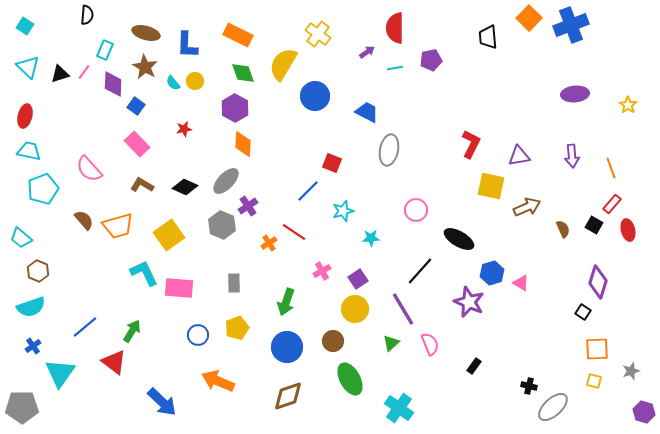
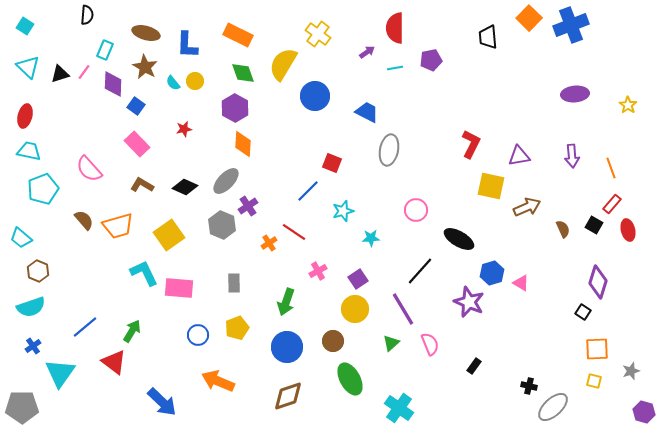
pink cross at (322, 271): moved 4 px left
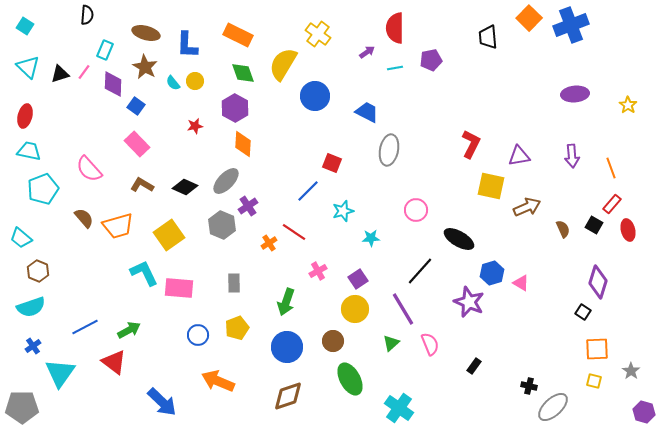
red star at (184, 129): moved 11 px right, 3 px up
brown semicircle at (84, 220): moved 2 px up
blue line at (85, 327): rotated 12 degrees clockwise
green arrow at (132, 331): moved 3 px left, 1 px up; rotated 30 degrees clockwise
gray star at (631, 371): rotated 18 degrees counterclockwise
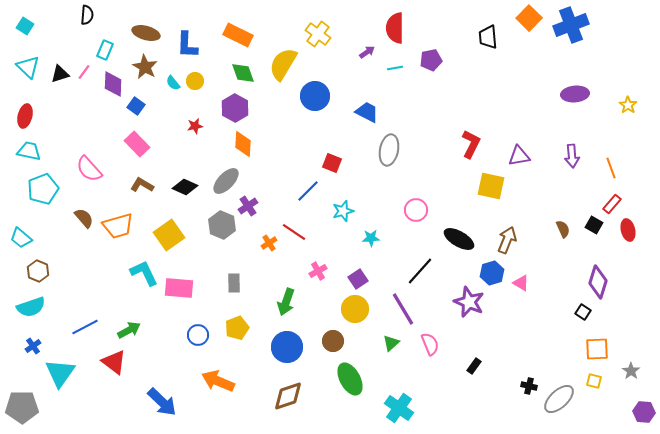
brown arrow at (527, 207): moved 20 px left, 33 px down; rotated 44 degrees counterclockwise
gray ellipse at (553, 407): moved 6 px right, 8 px up
purple hexagon at (644, 412): rotated 10 degrees counterclockwise
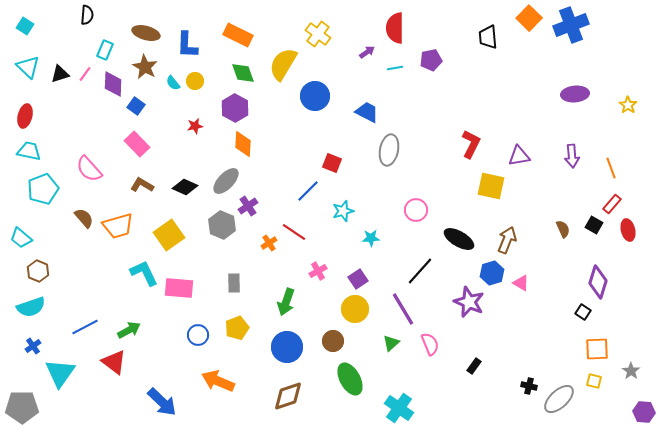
pink line at (84, 72): moved 1 px right, 2 px down
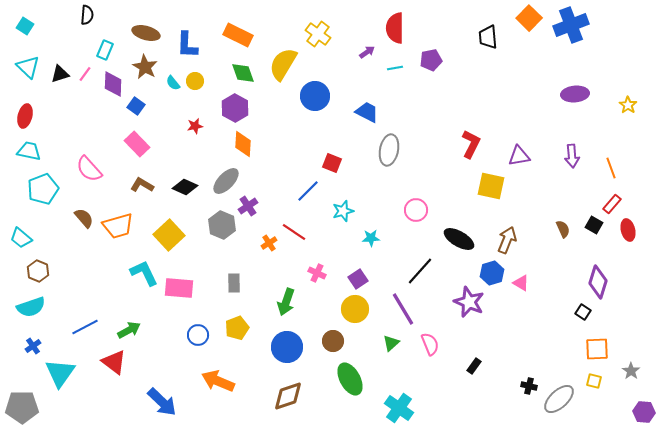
yellow square at (169, 235): rotated 8 degrees counterclockwise
pink cross at (318, 271): moved 1 px left, 2 px down; rotated 36 degrees counterclockwise
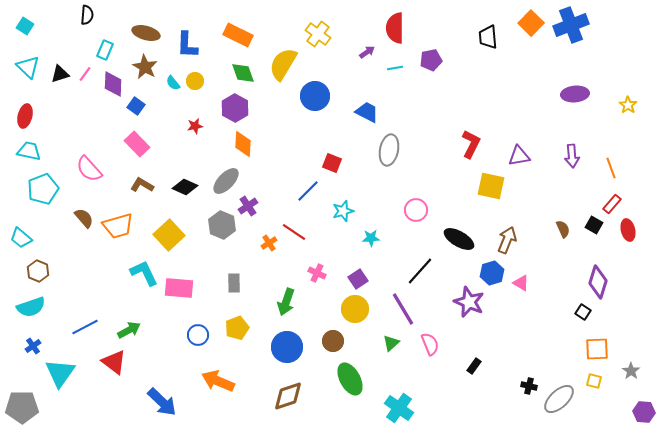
orange square at (529, 18): moved 2 px right, 5 px down
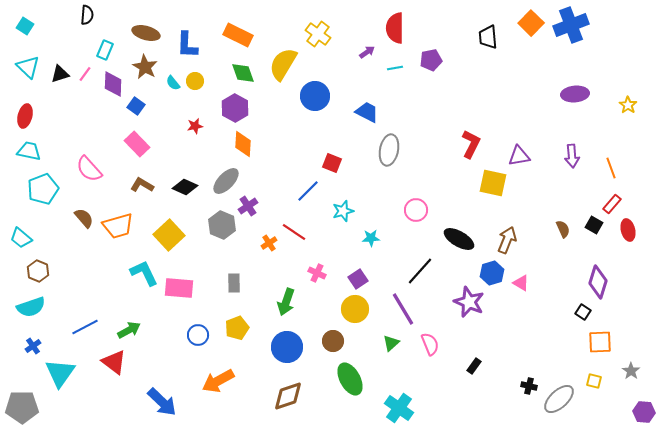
yellow square at (491, 186): moved 2 px right, 3 px up
orange square at (597, 349): moved 3 px right, 7 px up
orange arrow at (218, 381): rotated 52 degrees counterclockwise
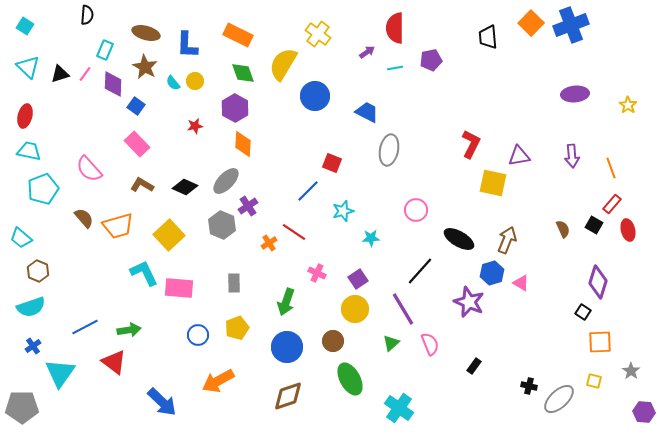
green arrow at (129, 330): rotated 20 degrees clockwise
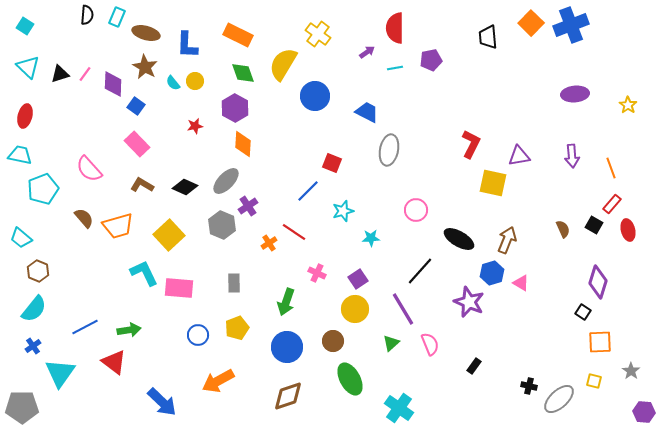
cyan rectangle at (105, 50): moved 12 px right, 33 px up
cyan trapezoid at (29, 151): moved 9 px left, 4 px down
cyan semicircle at (31, 307): moved 3 px right, 2 px down; rotated 32 degrees counterclockwise
